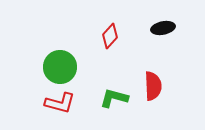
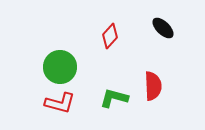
black ellipse: rotated 55 degrees clockwise
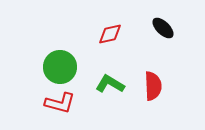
red diamond: moved 2 px up; rotated 35 degrees clockwise
green L-shape: moved 4 px left, 14 px up; rotated 16 degrees clockwise
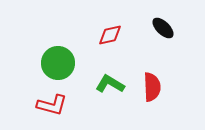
red diamond: moved 1 px down
green circle: moved 2 px left, 4 px up
red semicircle: moved 1 px left, 1 px down
red L-shape: moved 8 px left, 2 px down
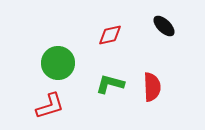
black ellipse: moved 1 px right, 2 px up
green L-shape: rotated 16 degrees counterclockwise
red L-shape: moved 2 px left, 1 px down; rotated 32 degrees counterclockwise
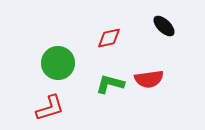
red diamond: moved 1 px left, 3 px down
red semicircle: moved 3 px left, 8 px up; rotated 84 degrees clockwise
red L-shape: moved 2 px down
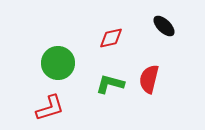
red diamond: moved 2 px right
red semicircle: rotated 112 degrees clockwise
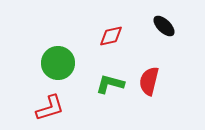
red diamond: moved 2 px up
red semicircle: moved 2 px down
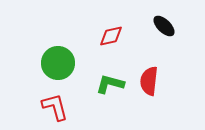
red semicircle: rotated 8 degrees counterclockwise
red L-shape: moved 5 px right, 1 px up; rotated 88 degrees counterclockwise
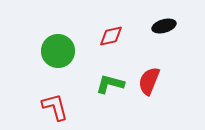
black ellipse: rotated 60 degrees counterclockwise
green circle: moved 12 px up
red semicircle: rotated 16 degrees clockwise
